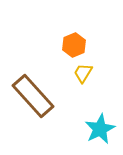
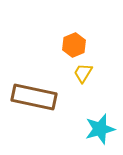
brown rectangle: moved 1 px right, 1 px down; rotated 36 degrees counterclockwise
cyan star: rotated 12 degrees clockwise
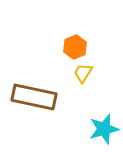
orange hexagon: moved 1 px right, 2 px down
cyan star: moved 4 px right
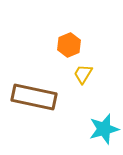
orange hexagon: moved 6 px left, 2 px up
yellow trapezoid: moved 1 px down
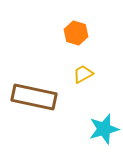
orange hexagon: moved 7 px right, 12 px up; rotated 20 degrees counterclockwise
yellow trapezoid: rotated 30 degrees clockwise
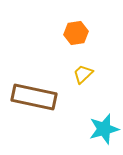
orange hexagon: rotated 25 degrees counterclockwise
yellow trapezoid: rotated 15 degrees counterclockwise
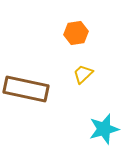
brown rectangle: moved 8 px left, 8 px up
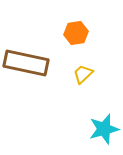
brown rectangle: moved 26 px up
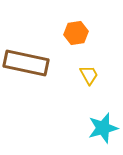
yellow trapezoid: moved 6 px right, 1 px down; rotated 105 degrees clockwise
cyan star: moved 1 px left, 1 px up
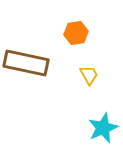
cyan star: rotated 8 degrees counterclockwise
